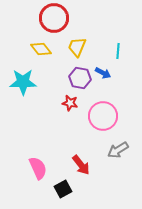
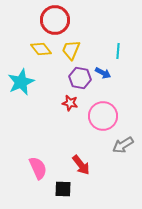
red circle: moved 1 px right, 2 px down
yellow trapezoid: moved 6 px left, 3 px down
cyan star: moved 2 px left; rotated 24 degrees counterclockwise
gray arrow: moved 5 px right, 5 px up
black square: rotated 30 degrees clockwise
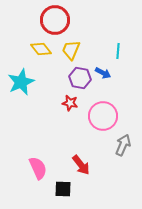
gray arrow: rotated 145 degrees clockwise
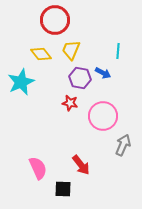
yellow diamond: moved 5 px down
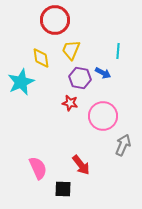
yellow diamond: moved 4 px down; rotated 30 degrees clockwise
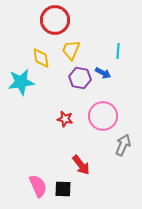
cyan star: rotated 16 degrees clockwise
red star: moved 5 px left, 16 px down
pink semicircle: moved 18 px down
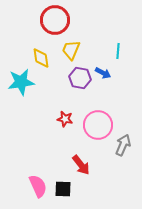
pink circle: moved 5 px left, 9 px down
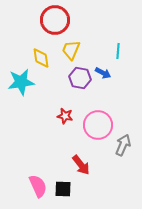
red star: moved 3 px up
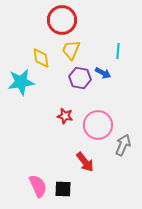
red circle: moved 7 px right
red arrow: moved 4 px right, 3 px up
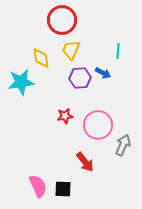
purple hexagon: rotated 15 degrees counterclockwise
red star: rotated 21 degrees counterclockwise
